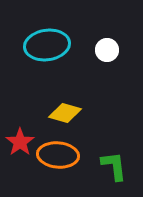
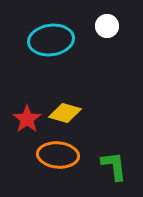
cyan ellipse: moved 4 px right, 5 px up
white circle: moved 24 px up
red star: moved 7 px right, 23 px up
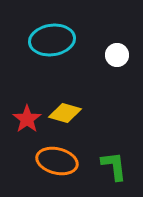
white circle: moved 10 px right, 29 px down
cyan ellipse: moved 1 px right
orange ellipse: moved 1 px left, 6 px down; rotated 9 degrees clockwise
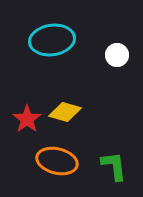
yellow diamond: moved 1 px up
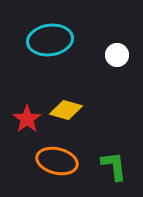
cyan ellipse: moved 2 px left
yellow diamond: moved 1 px right, 2 px up
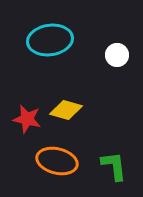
red star: rotated 24 degrees counterclockwise
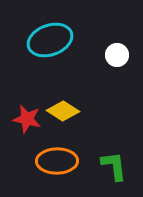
cyan ellipse: rotated 12 degrees counterclockwise
yellow diamond: moved 3 px left, 1 px down; rotated 16 degrees clockwise
orange ellipse: rotated 15 degrees counterclockwise
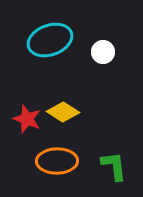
white circle: moved 14 px left, 3 px up
yellow diamond: moved 1 px down
red star: rotated 8 degrees clockwise
